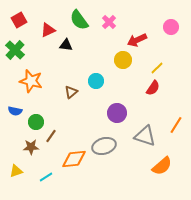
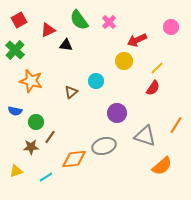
yellow circle: moved 1 px right, 1 px down
brown line: moved 1 px left, 1 px down
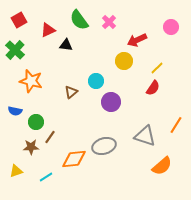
purple circle: moved 6 px left, 11 px up
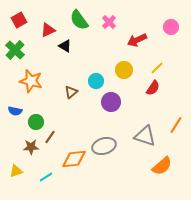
black triangle: moved 1 px left, 1 px down; rotated 24 degrees clockwise
yellow circle: moved 9 px down
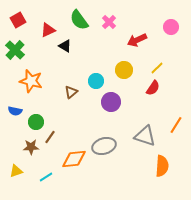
red square: moved 1 px left
orange semicircle: rotated 45 degrees counterclockwise
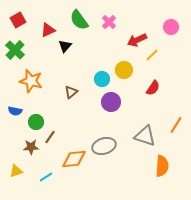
black triangle: rotated 40 degrees clockwise
yellow line: moved 5 px left, 13 px up
cyan circle: moved 6 px right, 2 px up
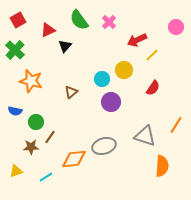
pink circle: moved 5 px right
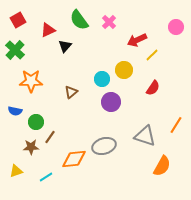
orange star: rotated 15 degrees counterclockwise
orange semicircle: rotated 25 degrees clockwise
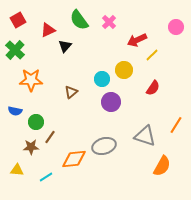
orange star: moved 1 px up
yellow triangle: moved 1 px right, 1 px up; rotated 24 degrees clockwise
